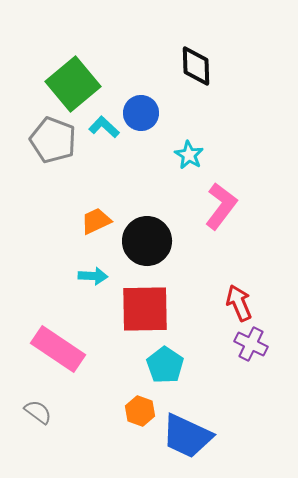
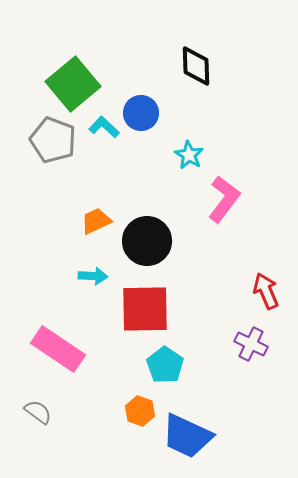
pink L-shape: moved 3 px right, 7 px up
red arrow: moved 27 px right, 12 px up
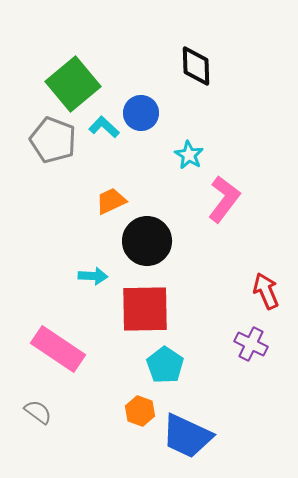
orange trapezoid: moved 15 px right, 20 px up
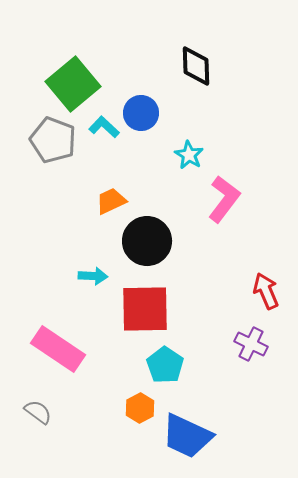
orange hexagon: moved 3 px up; rotated 12 degrees clockwise
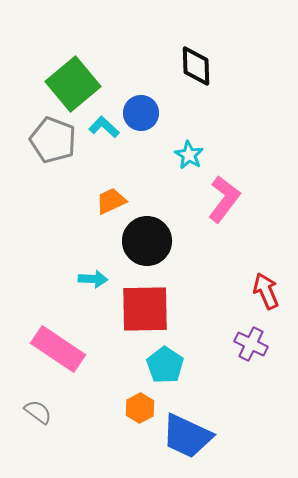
cyan arrow: moved 3 px down
